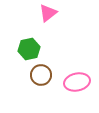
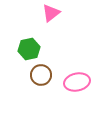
pink triangle: moved 3 px right
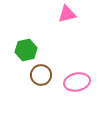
pink triangle: moved 16 px right, 1 px down; rotated 24 degrees clockwise
green hexagon: moved 3 px left, 1 px down
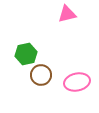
green hexagon: moved 4 px down
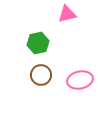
green hexagon: moved 12 px right, 11 px up
pink ellipse: moved 3 px right, 2 px up
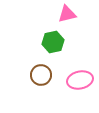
green hexagon: moved 15 px right, 1 px up
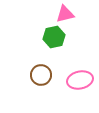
pink triangle: moved 2 px left
green hexagon: moved 1 px right, 5 px up
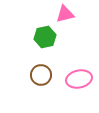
green hexagon: moved 9 px left
pink ellipse: moved 1 px left, 1 px up
